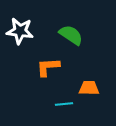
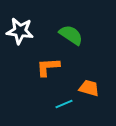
orange trapezoid: rotated 15 degrees clockwise
cyan line: rotated 18 degrees counterclockwise
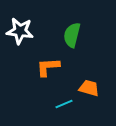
green semicircle: moved 1 px right; rotated 110 degrees counterclockwise
